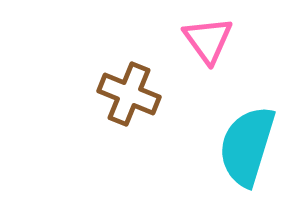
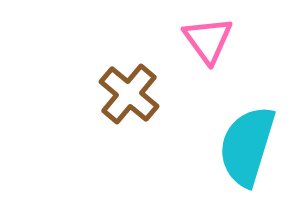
brown cross: rotated 18 degrees clockwise
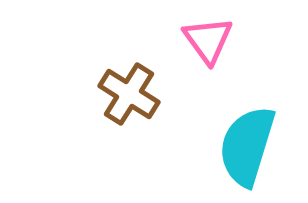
brown cross: rotated 8 degrees counterclockwise
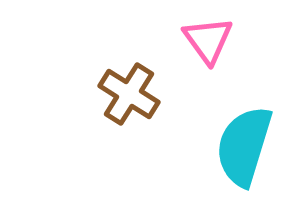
cyan semicircle: moved 3 px left
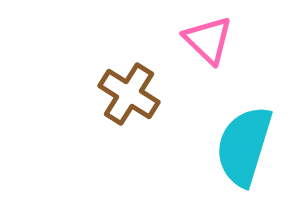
pink triangle: rotated 10 degrees counterclockwise
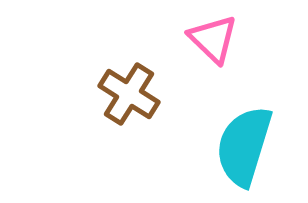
pink triangle: moved 5 px right, 1 px up
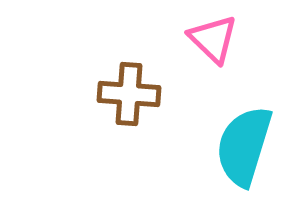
brown cross: rotated 28 degrees counterclockwise
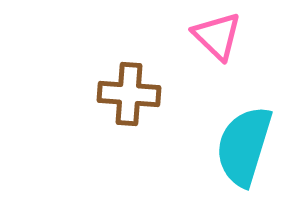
pink triangle: moved 4 px right, 3 px up
